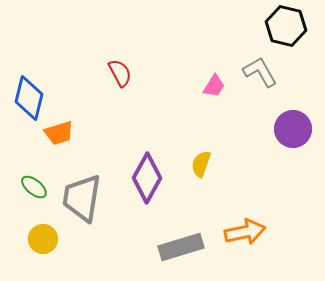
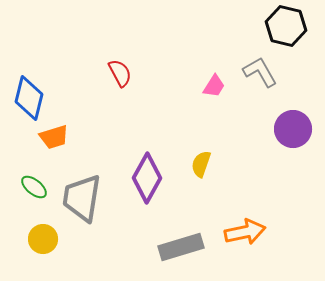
orange trapezoid: moved 5 px left, 4 px down
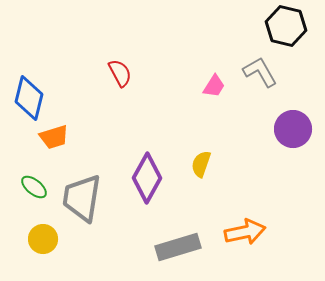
gray rectangle: moved 3 px left
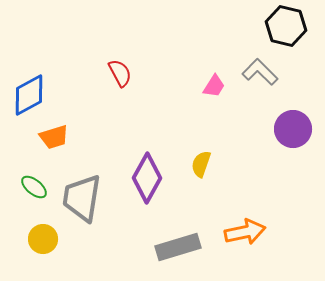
gray L-shape: rotated 15 degrees counterclockwise
blue diamond: moved 3 px up; rotated 48 degrees clockwise
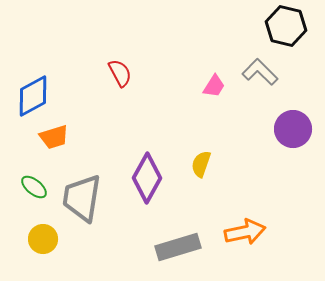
blue diamond: moved 4 px right, 1 px down
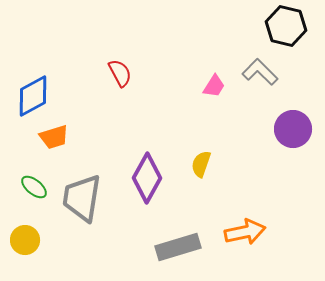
yellow circle: moved 18 px left, 1 px down
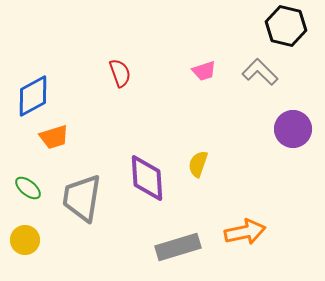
red semicircle: rotated 8 degrees clockwise
pink trapezoid: moved 10 px left, 15 px up; rotated 40 degrees clockwise
yellow semicircle: moved 3 px left
purple diamond: rotated 33 degrees counterclockwise
green ellipse: moved 6 px left, 1 px down
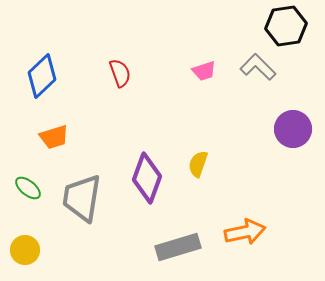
black hexagon: rotated 21 degrees counterclockwise
gray L-shape: moved 2 px left, 5 px up
blue diamond: moved 9 px right, 20 px up; rotated 15 degrees counterclockwise
purple diamond: rotated 24 degrees clockwise
yellow circle: moved 10 px down
